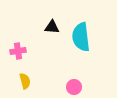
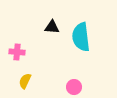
pink cross: moved 1 px left, 1 px down; rotated 14 degrees clockwise
yellow semicircle: rotated 140 degrees counterclockwise
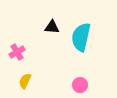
cyan semicircle: rotated 20 degrees clockwise
pink cross: rotated 35 degrees counterclockwise
pink circle: moved 6 px right, 2 px up
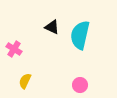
black triangle: rotated 21 degrees clockwise
cyan semicircle: moved 1 px left, 2 px up
pink cross: moved 3 px left, 3 px up; rotated 28 degrees counterclockwise
